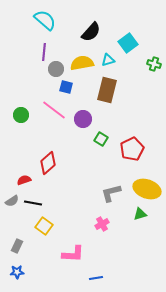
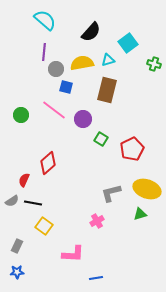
red semicircle: rotated 48 degrees counterclockwise
pink cross: moved 5 px left, 3 px up
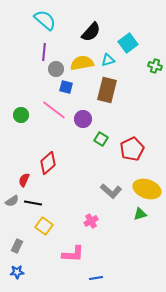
green cross: moved 1 px right, 2 px down
gray L-shape: moved 2 px up; rotated 125 degrees counterclockwise
pink cross: moved 6 px left
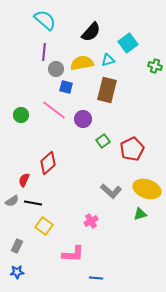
green square: moved 2 px right, 2 px down; rotated 24 degrees clockwise
blue line: rotated 16 degrees clockwise
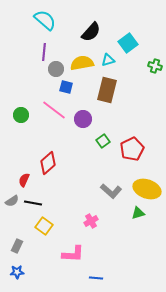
green triangle: moved 2 px left, 1 px up
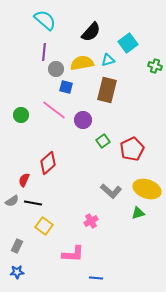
purple circle: moved 1 px down
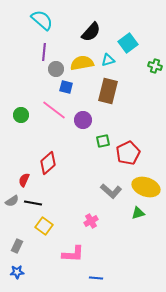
cyan semicircle: moved 3 px left
brown rectangle: moved 1 px right, 1 px down
green square: rotated 24 degrees clockwise
red pentagon: moved 4 px left, 4 px down
yellow ellipse: moved 1 px left, 2 px up
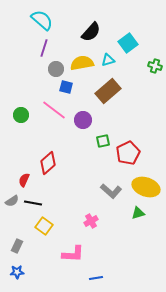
purple line: moved 4 px up; rotated 12 degrees clockwise
brown rectangle: rotated 35 degrees clockwise
blue line: rotated 16 degrees counterclockwise
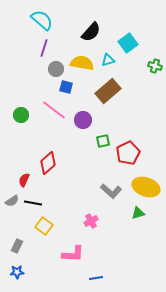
yellow semicircle: rotated 20 degrees clockwise
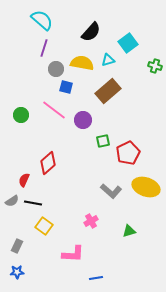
green triangle: moved 9 px left, 18 px down
